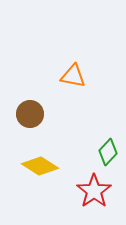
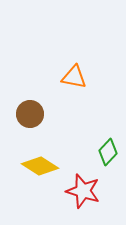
orange triangle: moved 1 px right, 1 px down
red star: moved 11 px left; rotated 20 degrees counterclockwise
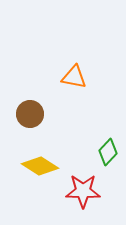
red star: rotated 16 degrees counterclockwise
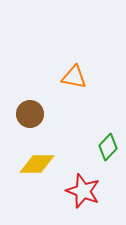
green diamond: moved 5 px up
yellow diamond: moved 3 px left, 2 px up; rotated 33 degrees counterclockwise
red star: rotated 20 degrees clockwise
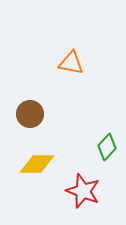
orange triangle: moved 3 px left, 14 px up
green diamond: moved 1 px left
